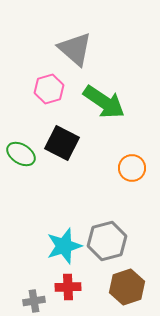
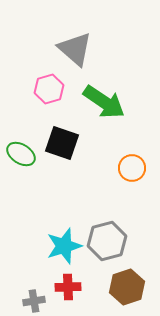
black square: rotated 8 degrees counterclockwise
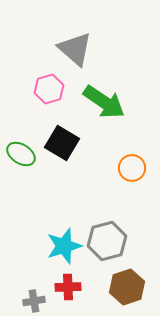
black square: rotated 12 degrees clockwise
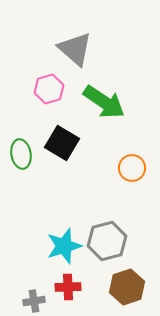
green ellipse: rotated 48 degrees clockwise
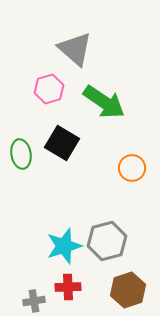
brown hexagon: moved 1 px right, 3 px down
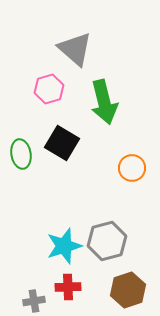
green arrow: rotated 42 degrees clockwise
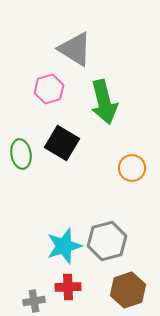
gray triangle: rotated 9 degrees counterclockwise
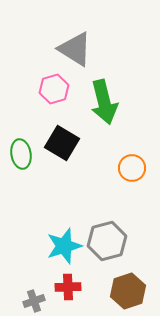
pink hexagon: moved 5 px right
brown hexagon: moved 1 px down
gray cross: rotated 10 degrees counterclockwise
